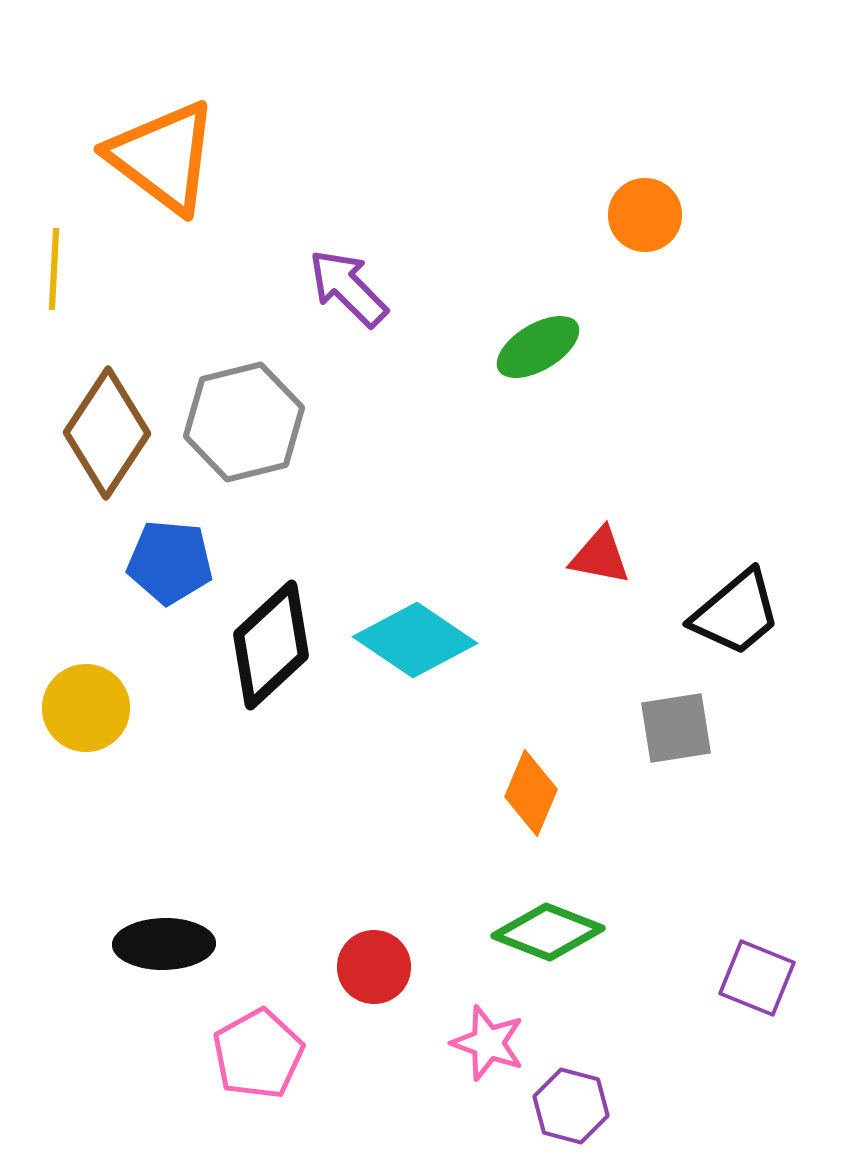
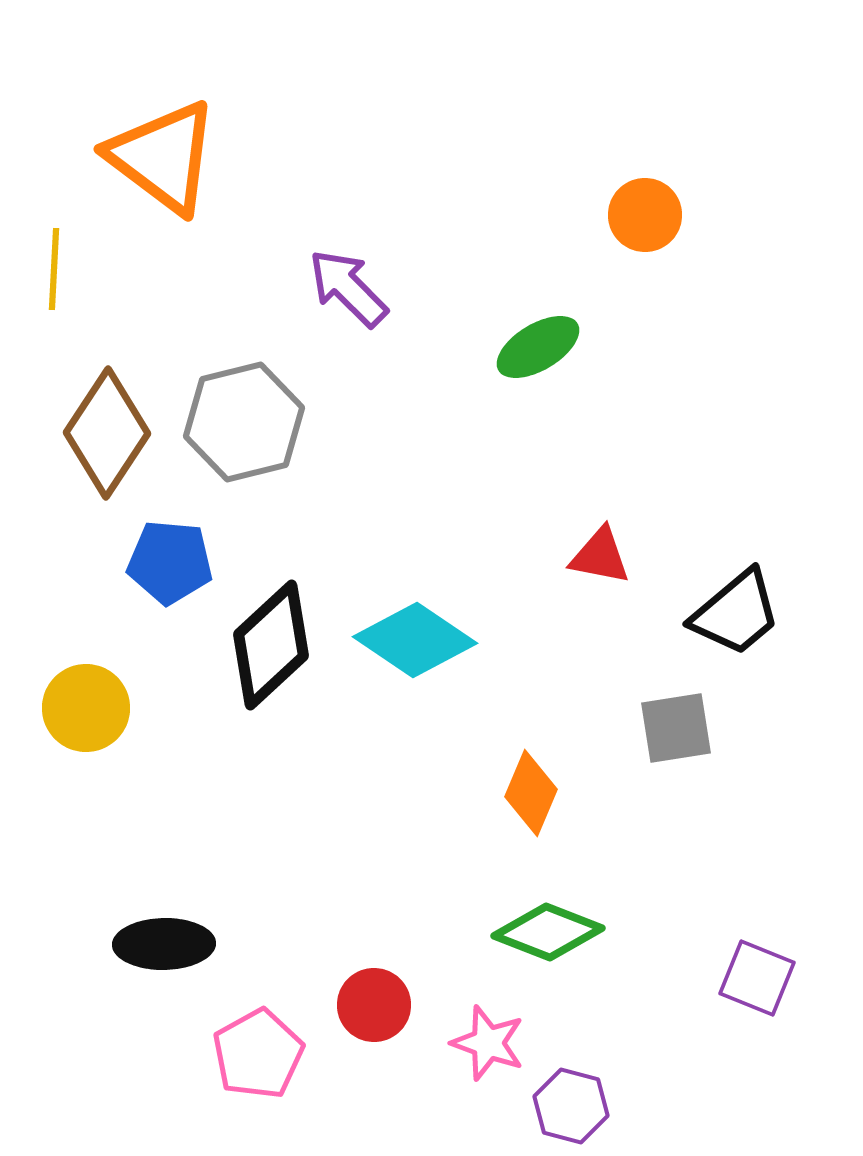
red circle: moved 38 px down
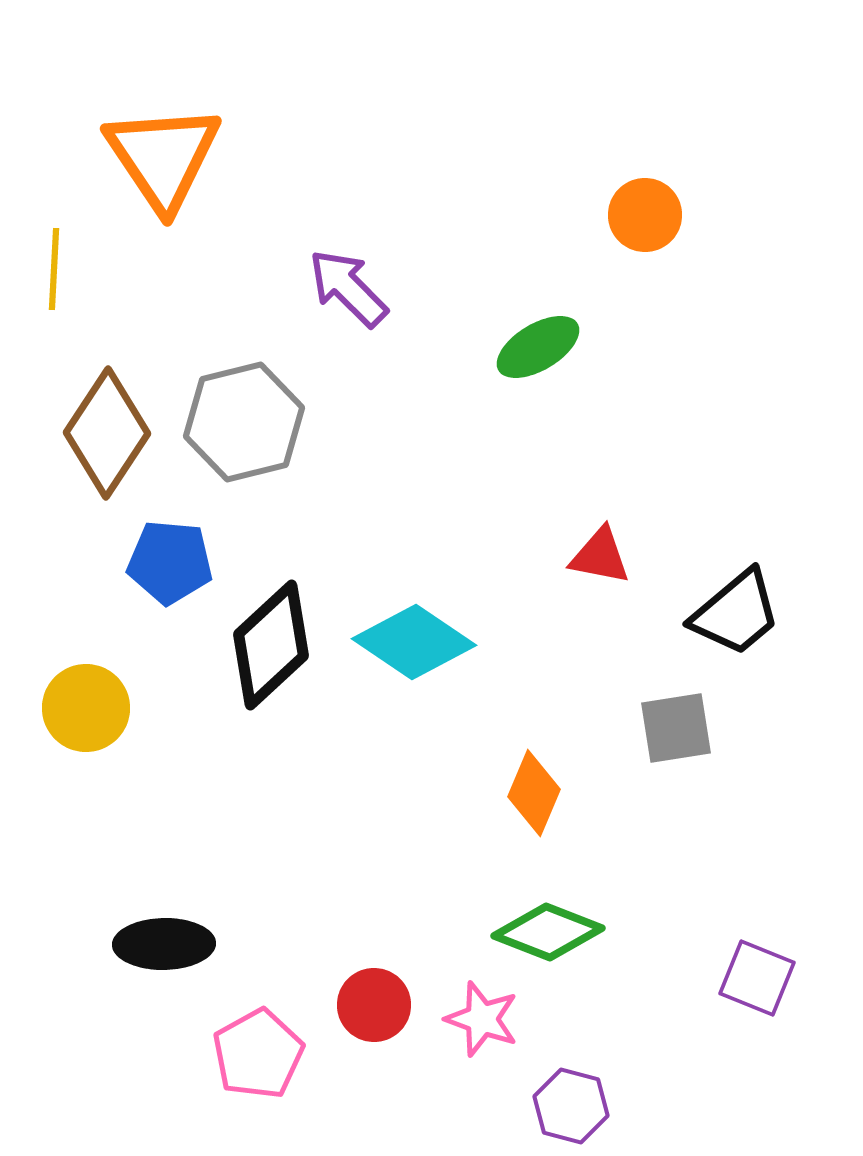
orange triangle: rotated 19 degrees clockwise
cyan diamond: moved 1 px left, 2 px down
orange diamond: moved 3 px right
pink star: moved 6 px left, 24 px up
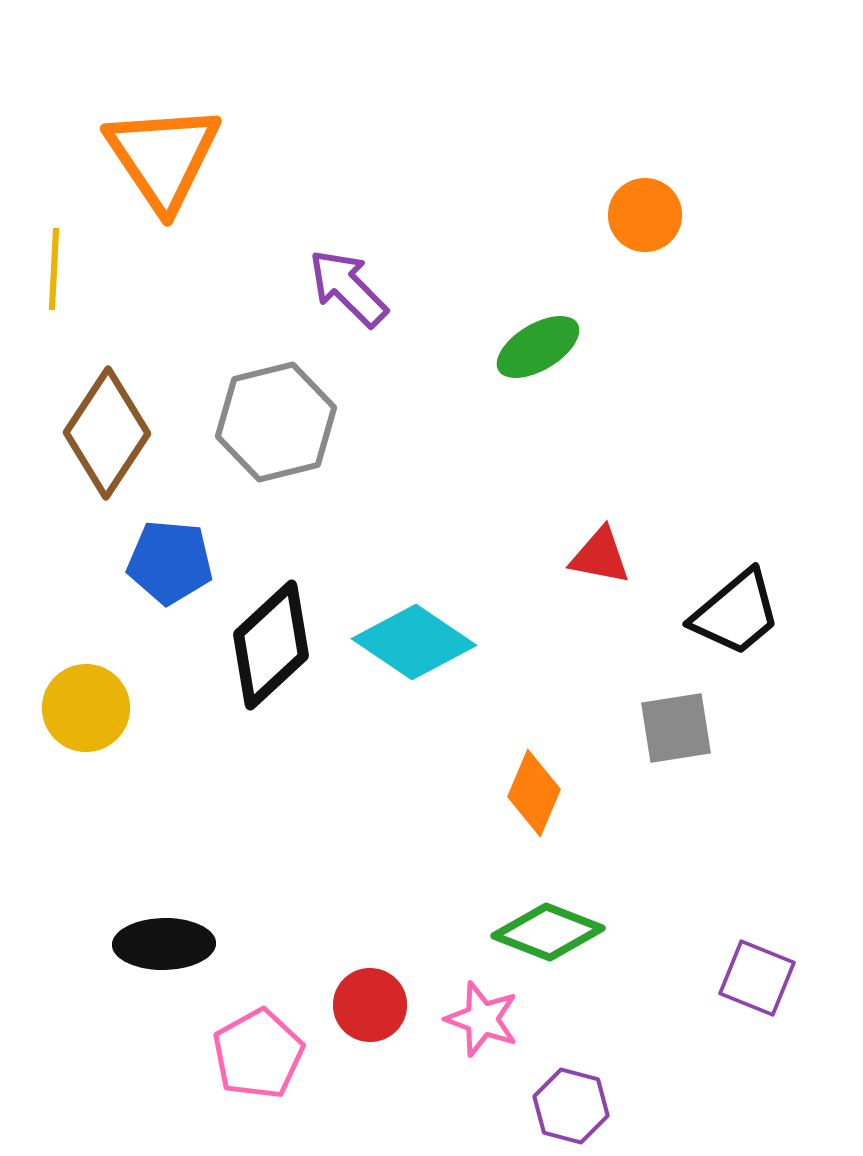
gray hexagon: moved 32 px right
red circle: moved 4 px left
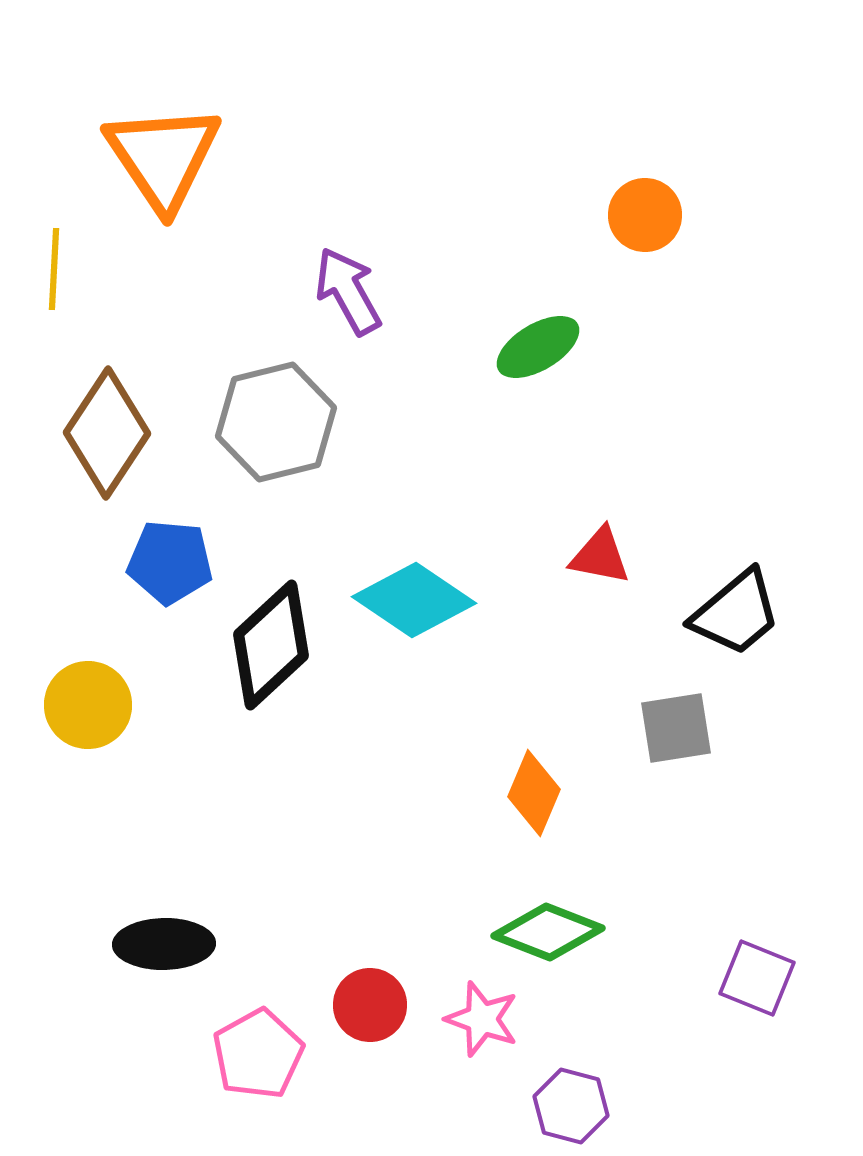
purple arrow: moved 3 px down; rotated 16 degrees clockwise
cyan diamond: moved 42 px up
yellow circle: moved 2 px right, 3 px up
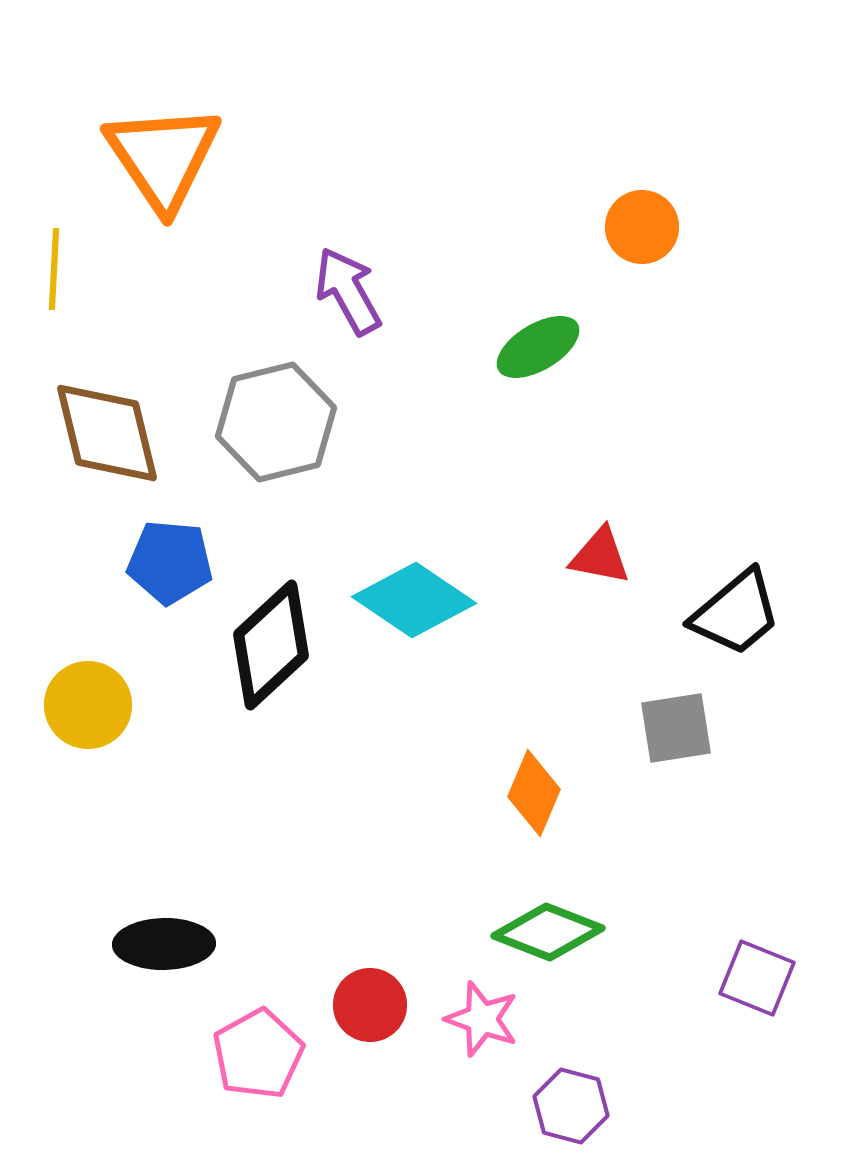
orange circle: moved 3 px left, 12 px down
brown diamond: rotated 47 degrees counterclockwise
